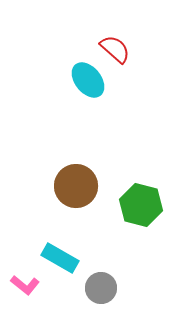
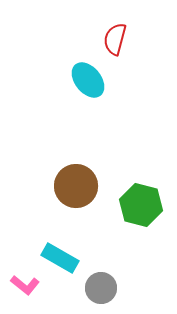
red semicircle: moved 10 px up; rotated 116 degrees counterclockwise
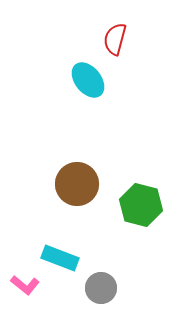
brown circle: moved 1 px right, 2 px up
cyan rectangle: rotated 9 degrees counterclockwise
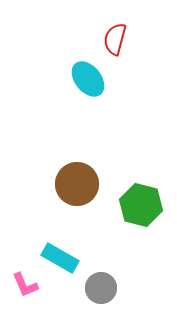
cyan ellipse: moved 1 px up
cyan rectangle: rotated 9 degrees clockwise
pink L-shape: rotated 28 degrees clockwise
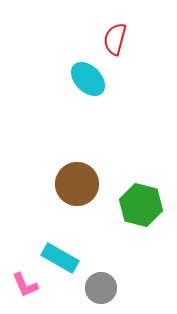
cyan ellipse: rotated 6 degrees counterclockwise
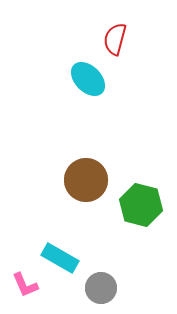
brown circle: moved 9 px right, 4 px up
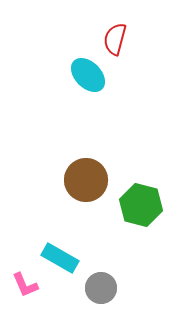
cyan ellipse: moved 4 px up
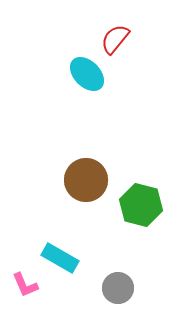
red semicircle: rotated 24 degrees clockwise
cyan ellipse: moved 1 px left, 1 px up
gray circle: moved 17 px right
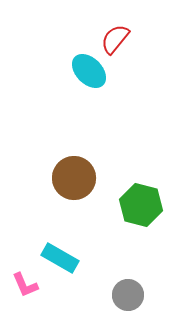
cyan ellipse: moved 2 px right, 3 px up
brown circle: moved 12 px left, 2 px up
gray circle: moved 10 px right, 7 px down
